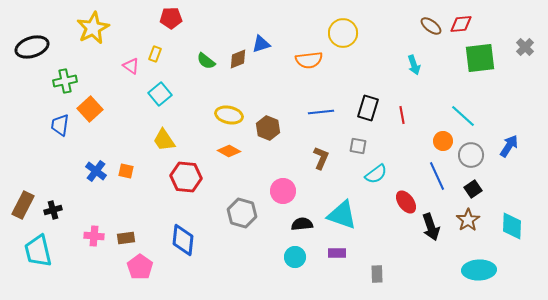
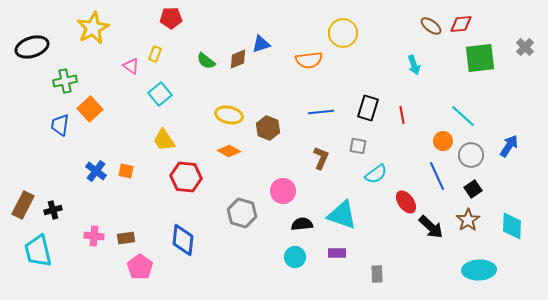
black arrow at (431, 227): rotated 28 degrees counterclockwise
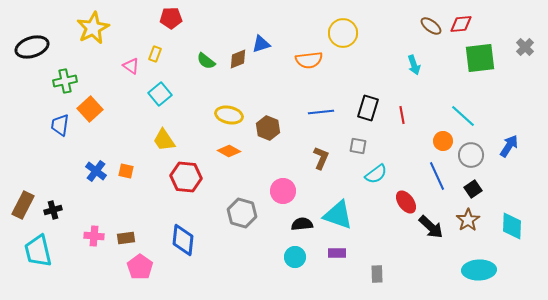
cyan triangle at (342, 215): moved 4 px left
